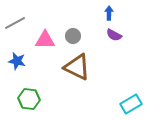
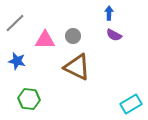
gray line: rotated 15 degrees counterclockwise
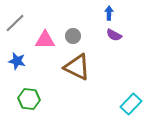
cyan rectangle: rotated 15 degrees counterclockwise
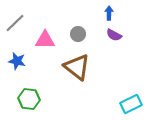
gray circle: moved 5 px right, 2 px up
brown triangle: rotated 12 degrees clockwise
cyan rectangle: rotated 20 degrees clockwise
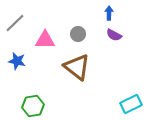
green hexagon: moved 4 px right, 7 px down; rotated 15 degrees counterclockwise
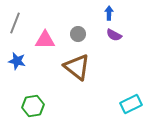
gray line: rotated 25 degrees counterclockwise
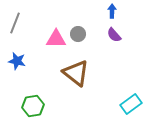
blue arrow: moved 3 px right, 2 px up
purple semicircle: rotated 21 degrees clockwise
pink triangle: moved 11 px right, 1 px up
brown triangle: moved 1 px left, 6 px down
cyan rectangle: rotated 10 degrees counterclockwise
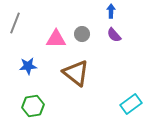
blue arrow: moved 1 px left
gray circle: moved 4 px right
blue star: moved 11 px right, 5 px down; rotated 18 degrees counterclockwise
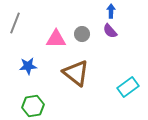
purple semicircle: moved 4 px left, 4 px up
cyan rectangle: moved 3 px left, 17 px up
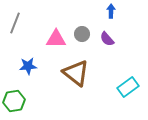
purple semicircle: moved 3 px left, 8 px down
green hexagon: moved 19 px left, 5 px up
